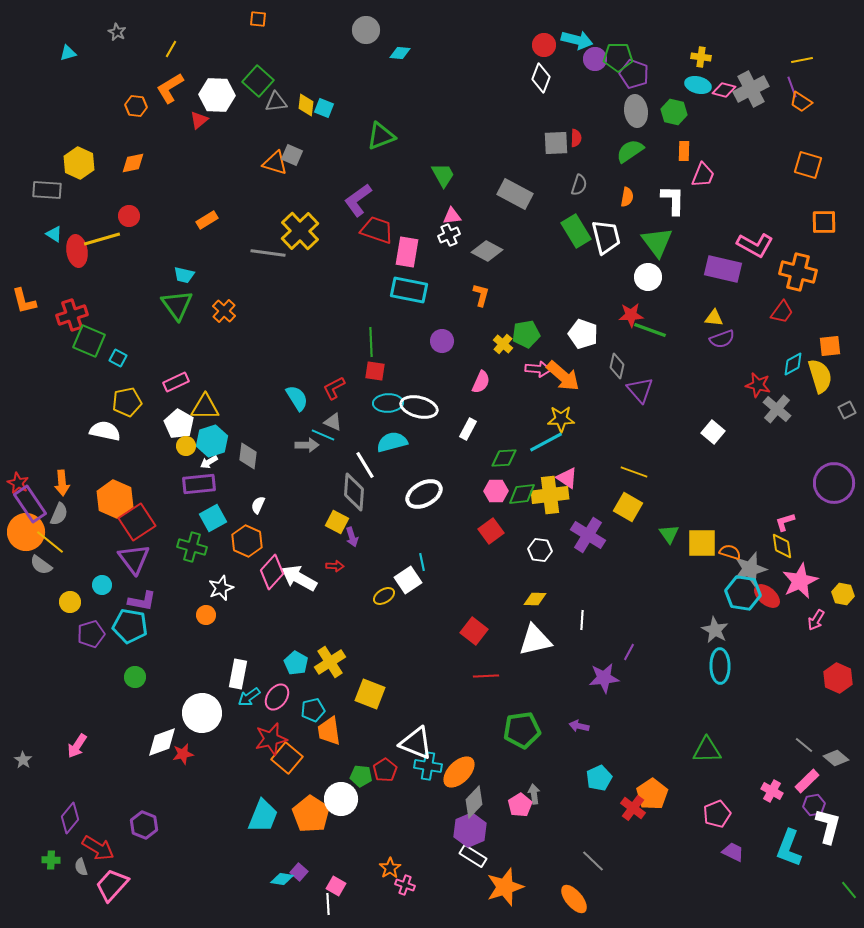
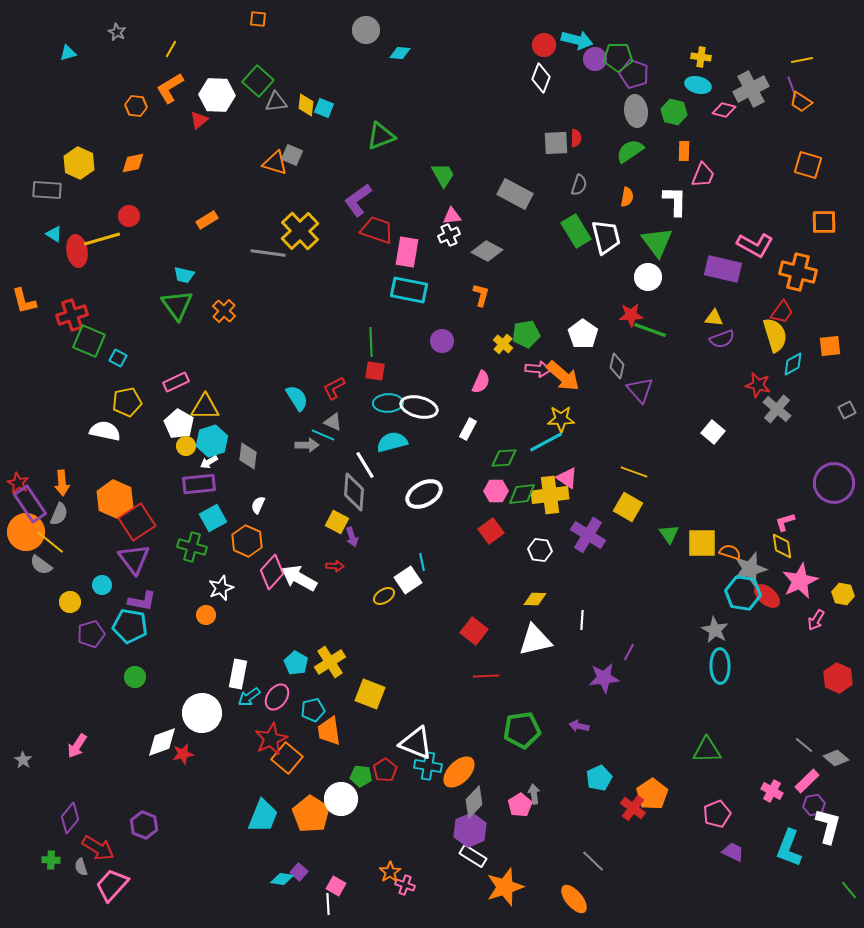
pink diamond at (724, 90): moved 20 px down
white L-shape at (673, 200): moved 2 px right, 1 px down
white pentagon at (583, 334): rotated 16 degrees clockwise
yellow semicircle at (820, 376): moved 45 px left, 41 px up
red star at (271, 739): rotated 12 degrees counterclockwise
orange star at (390, 868): moved 4 px down
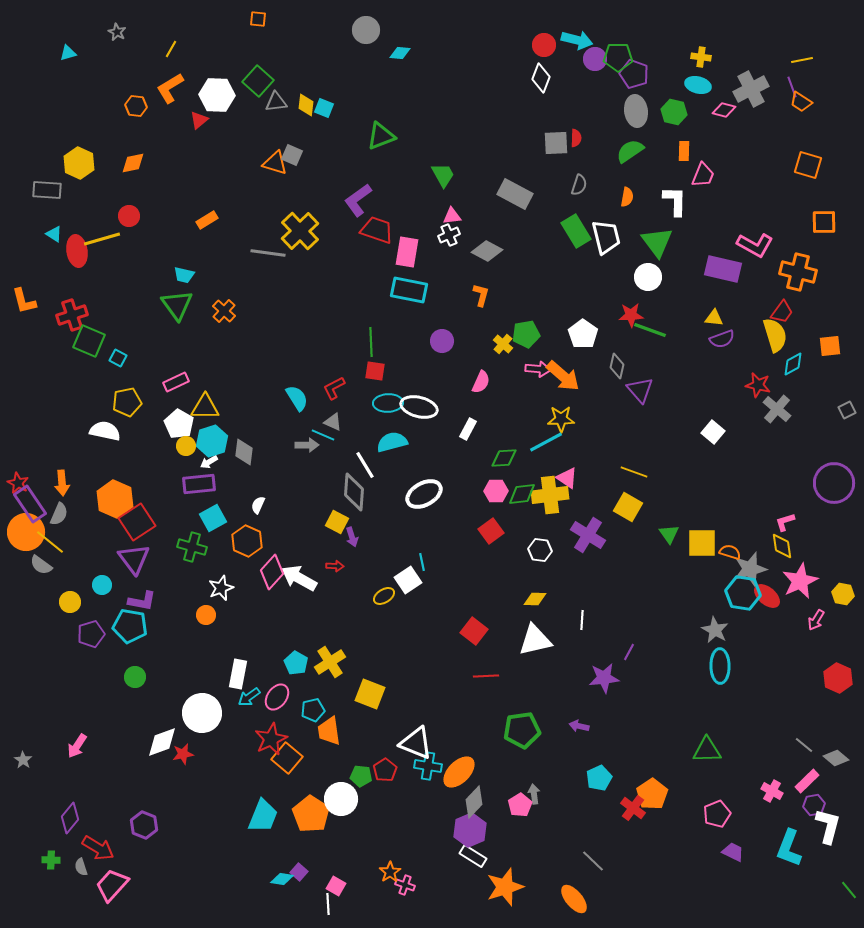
gray diamond at (248, 456): moved 4 px left, 4 px up
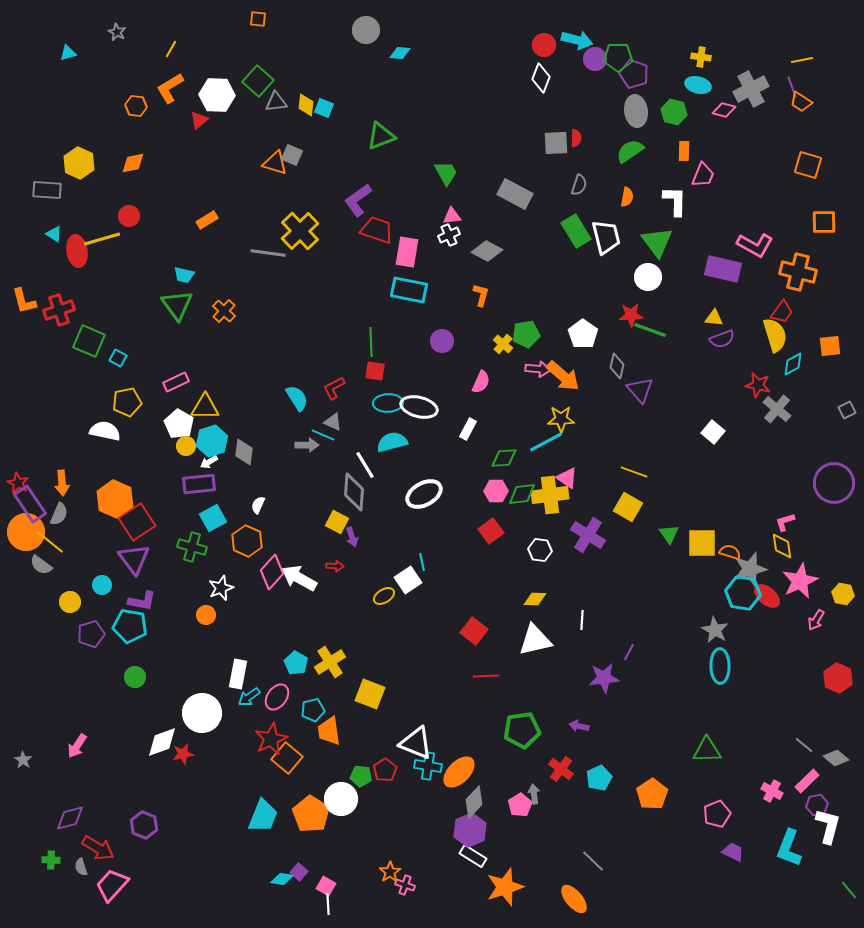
green trapezoid at (443, 175): moved 3 px right, 2 px up
red cross at (72, 315): moved 13 px left, 5 px up
purple hexagon at (814, 805): moved 3 px right
red cross at (633, 808): moved 72 px left, 39 px up
purple diamond at (70, 818): rotated 36 degrees clockwise
pink square at (336, 886): moved 10 px left
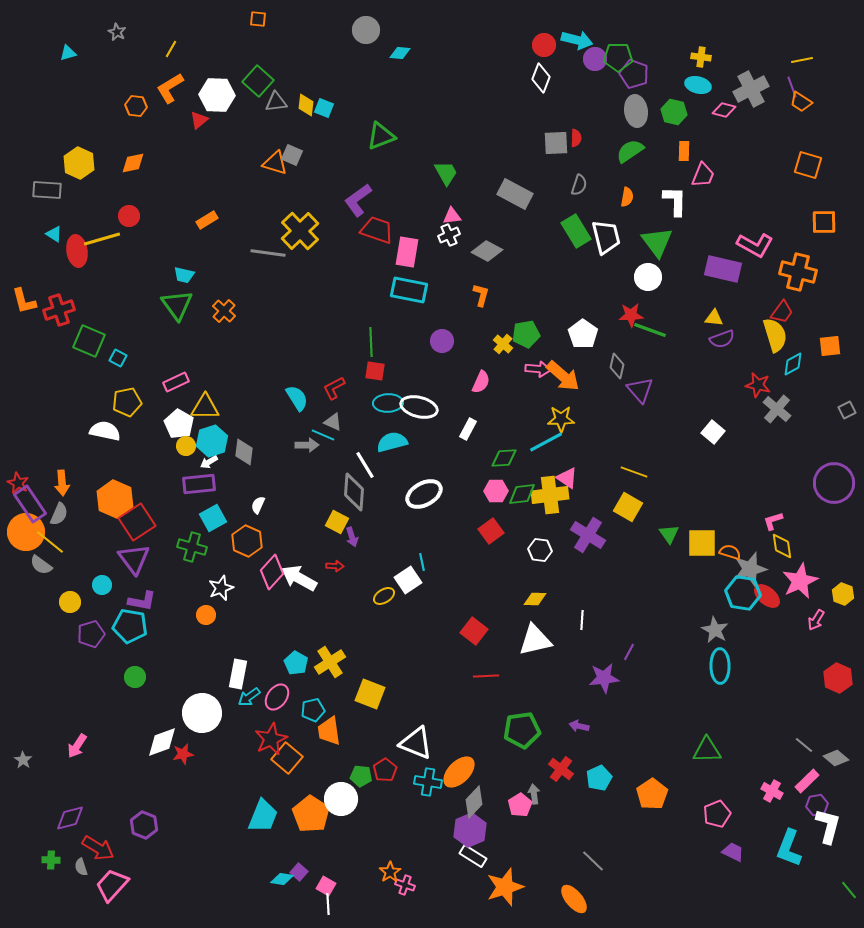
pink L-shape at (785, 522): moved 12 px left, 1 px up
yellow hexagon at (843, 594): rotated 10 degrees clockwise
cyan cross at (428, 766): moved 16 px down
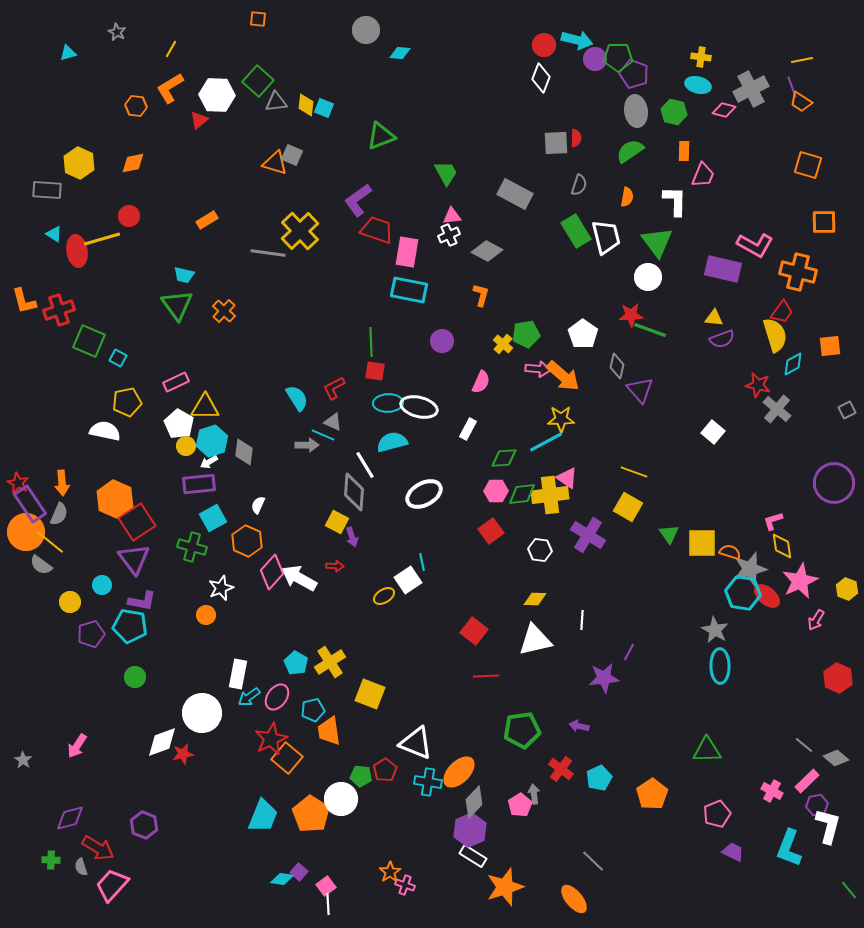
yellow hexagon at (843, 594): moved 4 px right, 5 px up
pink square at (326, 886): rotated 24 degrees clockwise
